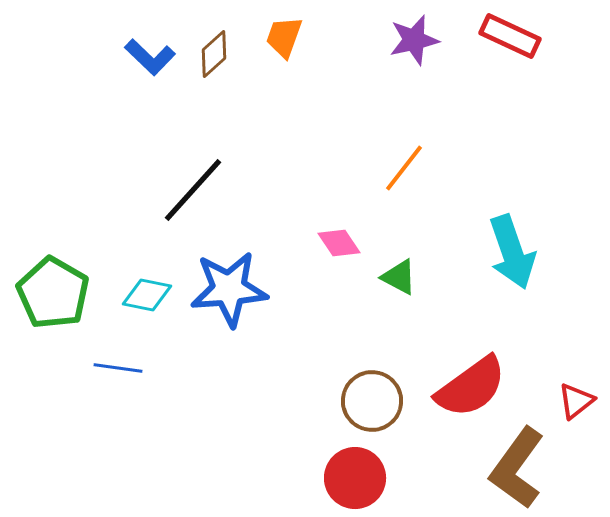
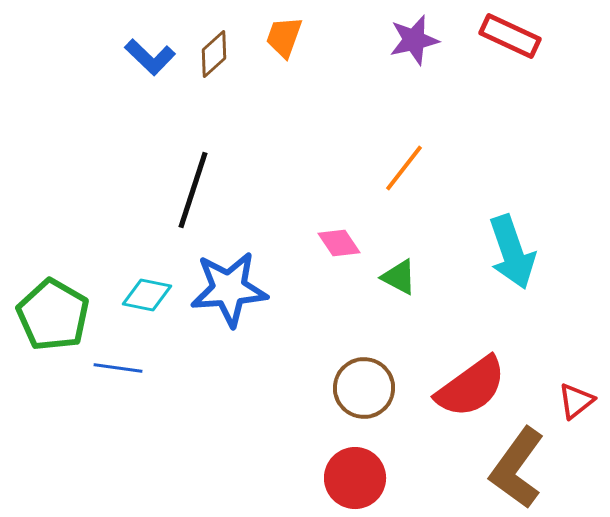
black line: rotated 24 degrees counterclockwise
green pentagon: moved 22 px down
brown circle: moved 8 px left, 13 px up
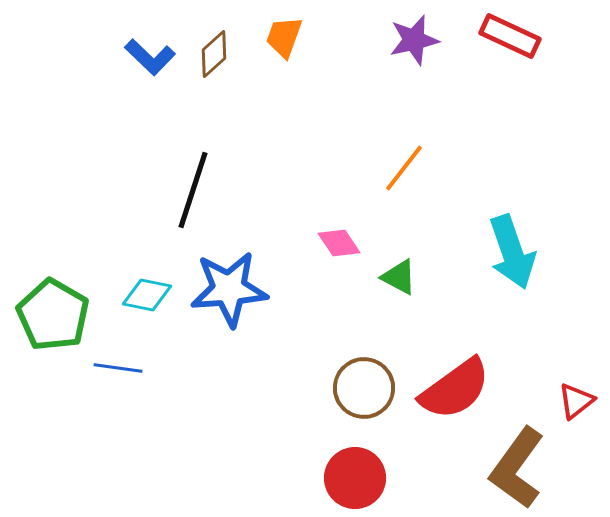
red semicircle: moved 16 px left, 2 px down
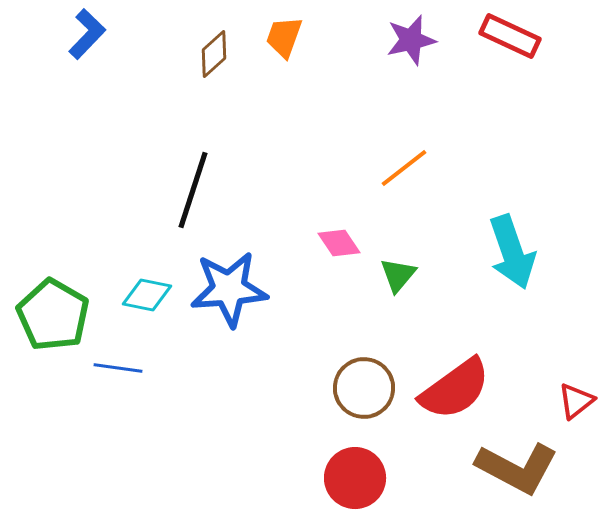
purple star: moved 3 px left
blue L-shape: moved 63 px left, 23 px up; rotated 90 degrees counterclockwise
orange line: rotated 14 degrees clockwise
green triangle: moved 1 px left, 2 px up; rotated 42 degrees clockwise
brown L-shape: rotated 98 degrees counterclockwise
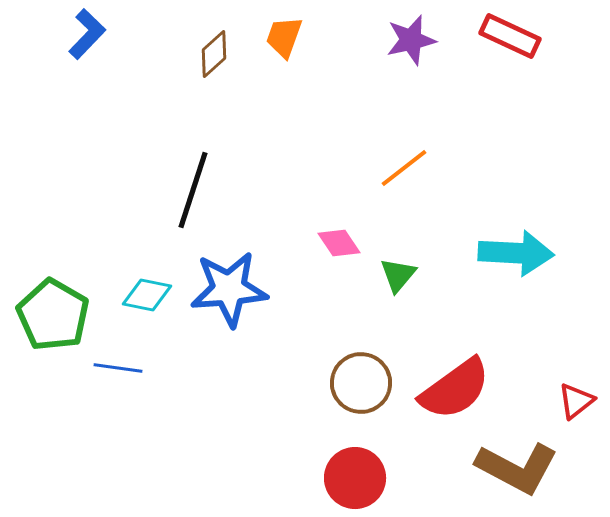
cyan arrow: moved 4 px right, 1 px down; rotated 68 degrees counterclockwise
brown circle: moved 3 px left, 5 px up
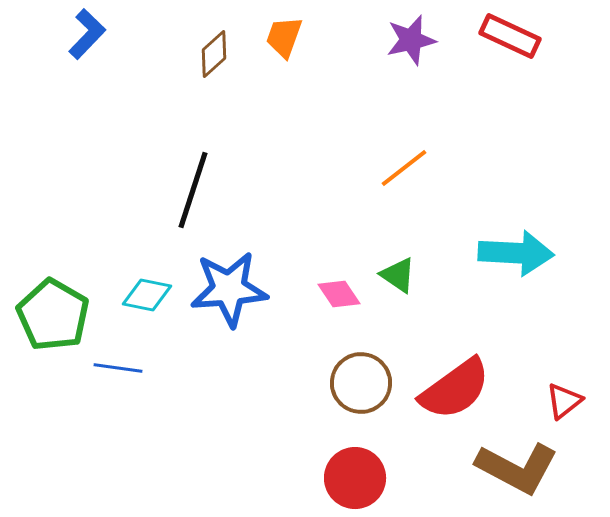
pink diamond: moved 51 px down
green triangle: rotated 36 degrees counterclockwise
red triangle: moved 12 px left
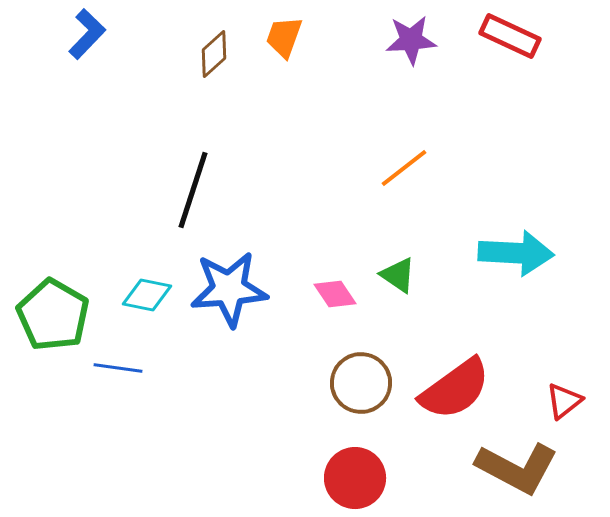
purple star: rotated 9 degrees clockwise
pink diamond: moved 4 px left
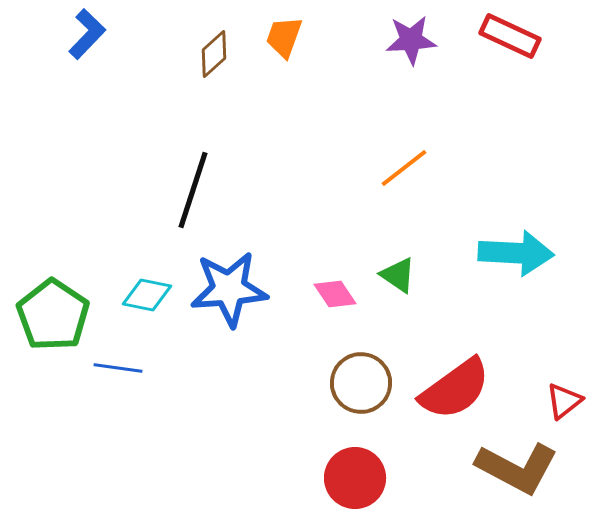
green pentagon: rotated 4 degrees clockwise
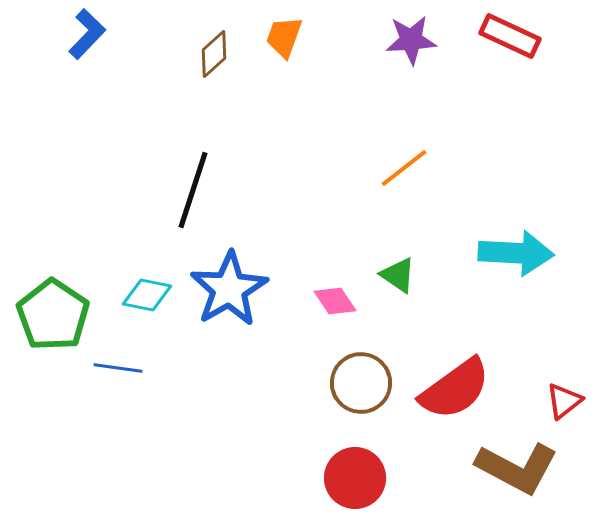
blue star: rotated 26 degrees counterclockwise
pink diamond: moved 7 px down
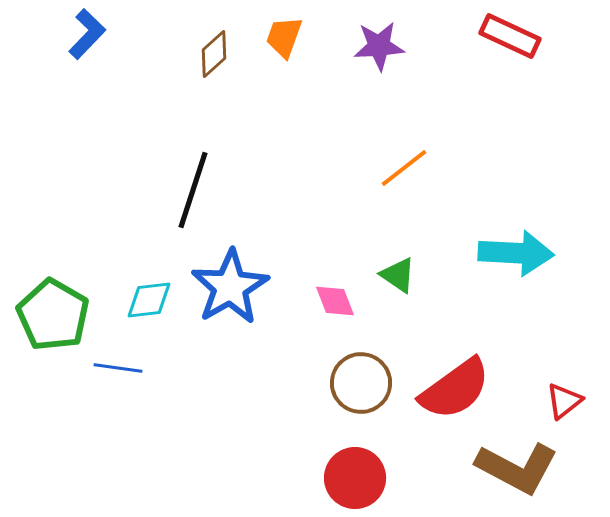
purple star: moved 32 px left, 6 px down
blue star: moved 1 px right, 2 px up
cyan diamond: moved 2 px right, 5 px down; rotated 18 degrees counterclockwise
pink diamond: rotated 12 degrees clockwise
green pentagon: rotated 4 degrees counterclockwise
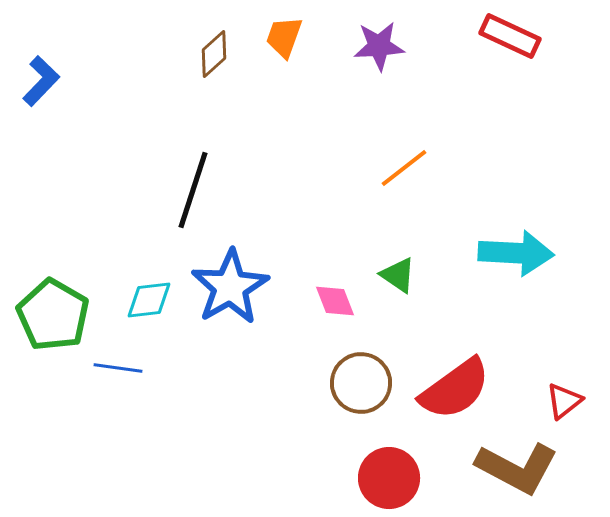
blue L-shape: moved 46 px left, 47 px down
red circle: moved 34 px right
